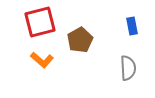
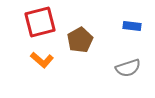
blue rectangle: rotated 72 degrees counterclockwise
gray semicircle: rotated 75 degrees clockwise
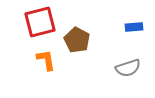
blue rectangle: moved 2 px right, 1 px down; rotated 12 degrees counterclockwise
brown pentagon: moved 3 px left; rotated 15 degrees counterclockwise
orange L-shape: moved 4 px right; rotated 140 degrees counterclockwise
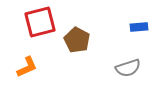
blue rectangle: moved 5 px right
orange L-shape: moved 19 px left, 7 px down; rotated 75 degrees clockwise
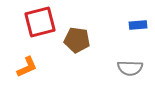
blue rectangle: moved 1 px left, 2 px up
brown pentagon: rotated 20 degrees counterclockwise
gray semicircle: moved 2 px right; rotated 20 degrees clockwise
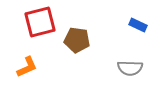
blue rectangle: rotated 30 degrees clockwise
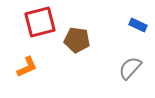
gray semicircle: rotated 130 degrees clockwise
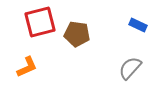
brown pentagon: moved 6 px up
